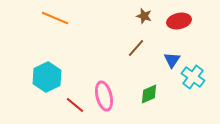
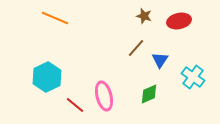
blue triangle: moved 12 px left
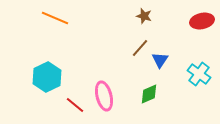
red ellipse: moved 23 px right
brown line: moved 4 px right
cyan cross: moved 6 px right, 3 px up
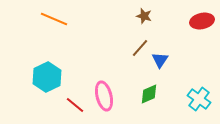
orange line: moved 1 px left, 1 px down
cyan cross: moved 25 px down
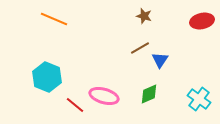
brown line: rotated 18 degrees clockwise
cyan hexagon: rotated 12 degrees counterclockwise
pink ellipse: rotated 60 degrees counterclockwise
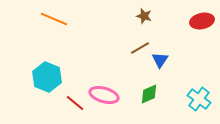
pink ellipse: moved 1 px up
red line: moved 2 px up
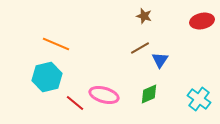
orange line: moved 2 px right, 25 px down
cyan hexagon: rotated 24 degrees clockwise
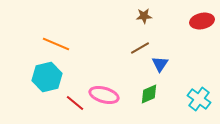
brown star: rotated 21 degrees counterclockwise
blue triangle: moved 4 px down
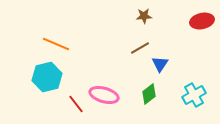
green diamond: rotated 15 degrees counterclockwise
cyan cross: moved 5 px left, 4 px up; rotated 25 degrees clockwise
red line: moved 1 px right, 1 px down; rotated 12 degrees clockwise
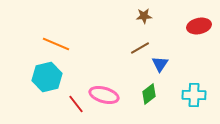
red ellipse: moved 3 px left, 5 px down
cyan cross: rotated 30 degrees clockwise
